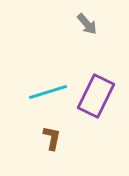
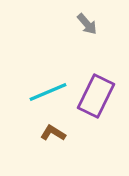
cyan line: rotated 6 degrees counterclockwise
brown L-shape: moved 1 px right, 5 px up; rotated 70 degrees counterclockwise
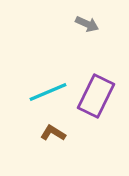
gray arrow: rotated 25 degrees counterclockwise
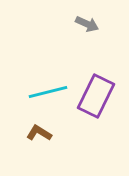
cyan line: rotated 9 degrees clockwise
brown L-shape: moved 14 px left
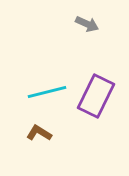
cyan line: moved 1 px left
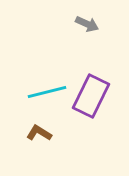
purple rectangle: moved 5 px left
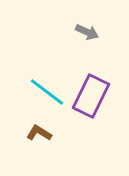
gray arrow: moved 8 px down
cyan line: rotated 51 degrees clockwise
